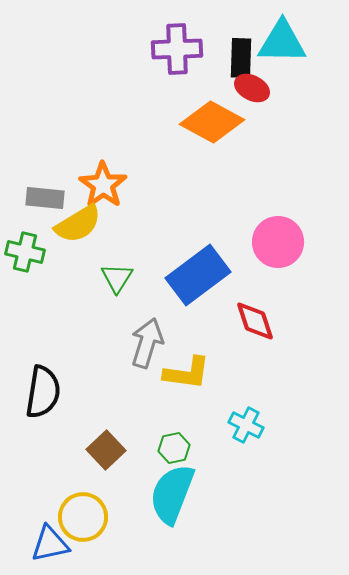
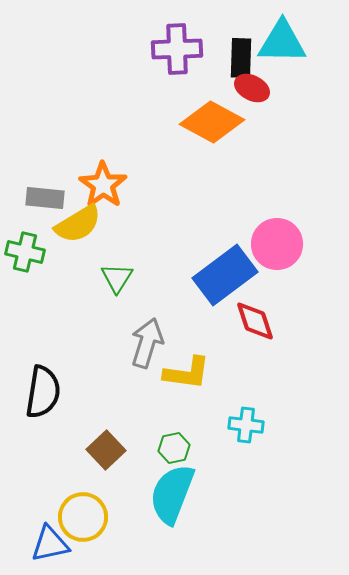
pink circle: moved 1 px left, 2 px down
blue rectangle: moved 27 px right
cyan cross: rotated 20 degrees counterclockwise
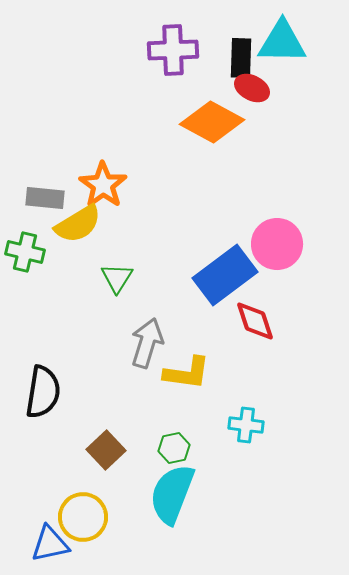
purple cross: moved 4 px left, 1 px down
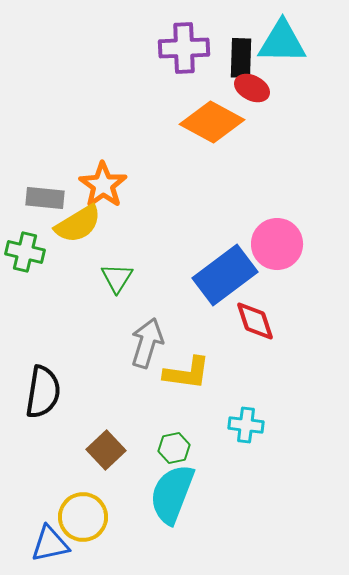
purple cross: moved 11 px right, 2 px up
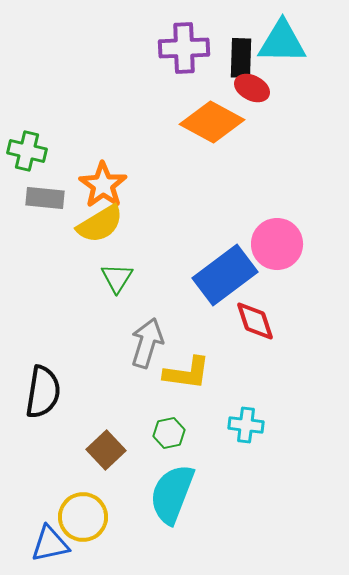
yellow semicircle: moved 22 px right
green cross: moved 2 px right, 101 px up
green hexagon: moved 5 px left, 15 px up
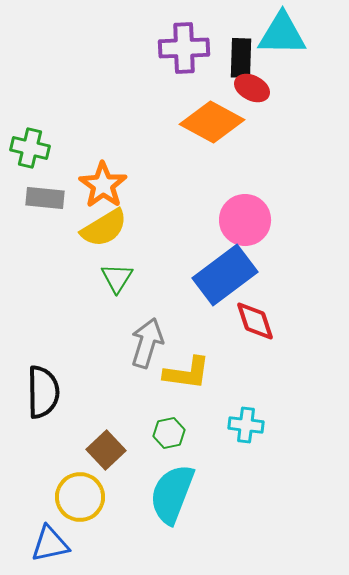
cyan triangle: moved 8 px up
green cross: moved 3 px right, 3 px up
yellow semicircle: moved 4 px right, 4 px down
pink circle: moved 32 px left, 24 px up
black semicircle: rotated 10 degrees counterclockwise
yellow circle: moved 3 px left, 20 px up
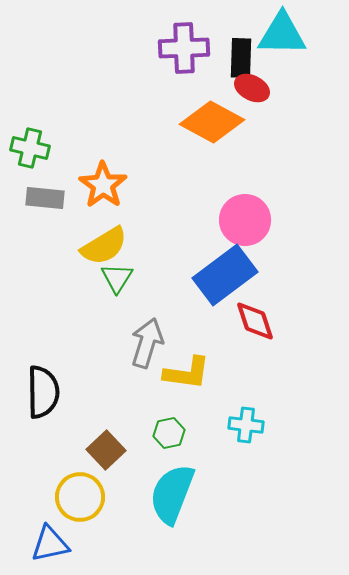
yellow semicircle: moved 18 px down
